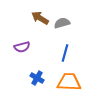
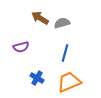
purple semicircle: moved 1 px left
orange trapezoid: rotated 25 degrees counterclockwise
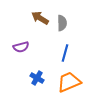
gray semicircle: rotated 105 degrees clockwise
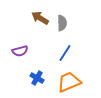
purple semicircle: moved 1 px left, 4 px down
blue line: rotated 18 degrees clockwise
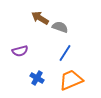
gray semicircle: moved 2 px left, 4 px down; rotated 70 degrees counterclockwise
orange trapezoid: moved 2 px right, 2 px up
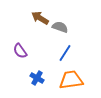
purple semicircle: rotated 70 degrees clockwise
orange trapezoid: rotated 15 degrees clockwise
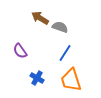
orange trapezoid: rotated 100 degrees counterclockwise
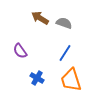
gray semicircle: moved 4 px right, 4 px up
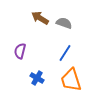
purple semicircle: rotated 49 degrees clockwise
